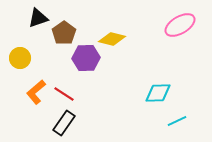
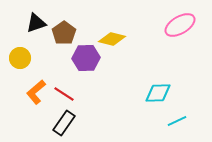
black triangle: moved 2 px left, 5 px down
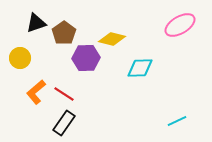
cyan diamond: moved 18 px left, 25 px up
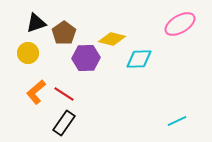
pink ellipse: moved 1 px up
yellow circle: moved 8 px right, 5 px up
cyan diamond: moved 1 px left, 9 px up
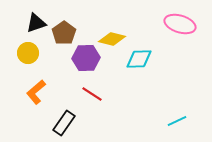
pink ellipse: rotated 48 degrees clockwise
red line: moved 28 px right
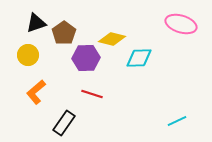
pink ellipse: moved 1 px right
yellow circle: moved 2 px down
cyan diamond: moved 1 px up
red line: rotated 15 degrees counterclockwise
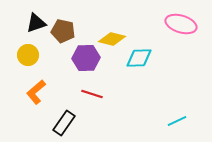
brown pentagon: moved 1 px left, 2 px up; rotated 25 degrees counterclockwise
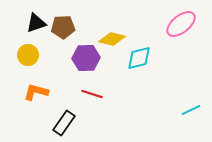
pink ellipse: rotated 56 degrees counterclockwise
brown pentagon: moved 4 px up; rotated 15 degrees counterclockwise
cyan diamond: rotated 12 degrees counterclockwise
orange L-shape: rotated 55 degrees clockwise
cyan line: moved 14 px right, 11 px up
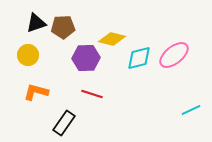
pink ellipse: moved 7 px left, 31 px down
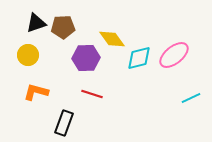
yellow diamond: rotated 40 degrees clockwise
cyan line: moved 12 px up
black rectangle: rotated 15 degrees counterclockwise
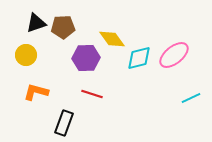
yellow circle: moved 2 px left
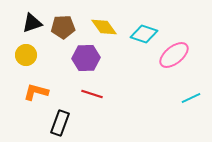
black triangle: moved 4 px left
yellow diamond: moved 8 px left, 12 px up
cyan diamond: moved 5 px right, 24 px up; rotated 32 degrees clockwise
black rectangle: moved 4 px left
